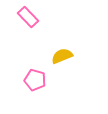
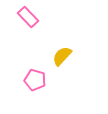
yellow semicircle: rotated 25 degrees counterclockwise
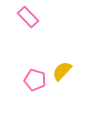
yellow semicircle: moved 15 px down
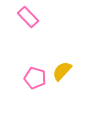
pink pentagon: moved 2 px up
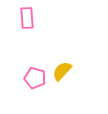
pink rectangle: moved 1 px left, 1 px down; rotated 40 degrees clockwise
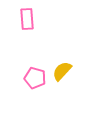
pink rectangle: moved 1 px down
